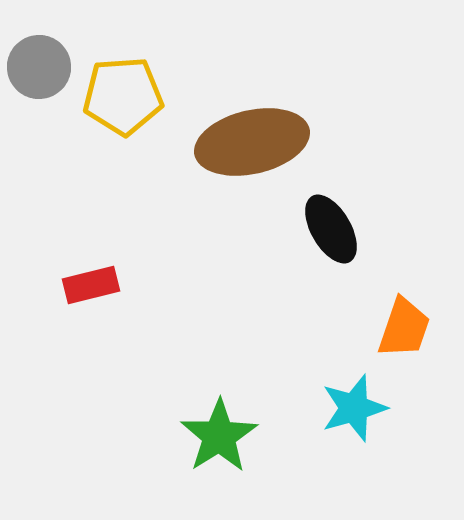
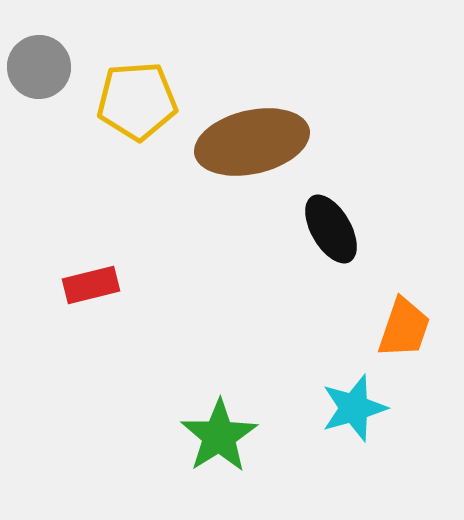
yellow pentagon: moved 14 px right, 5 px down
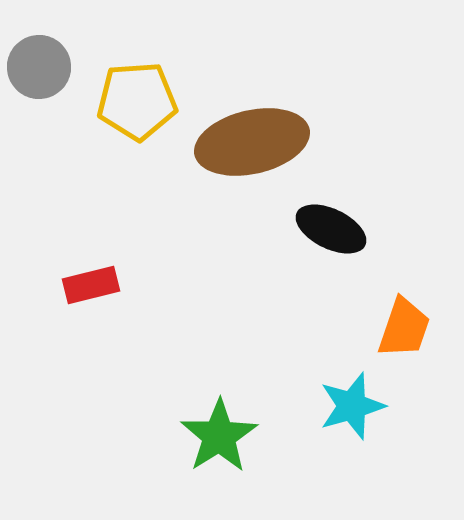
black ellipse: rotated 34 degrees counterclockwise
cyan star: moved 2 px left, 2 px up
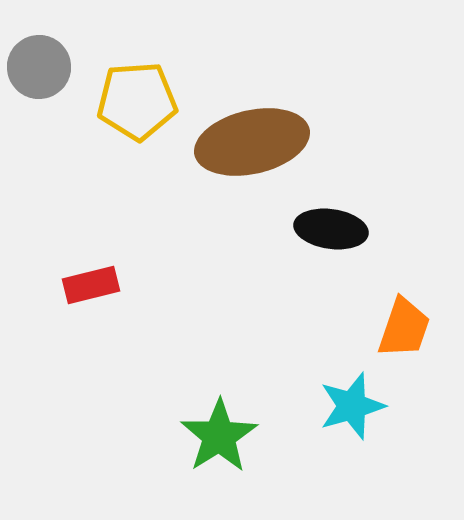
black ellipse: rotated 18 degrees counterclockwise
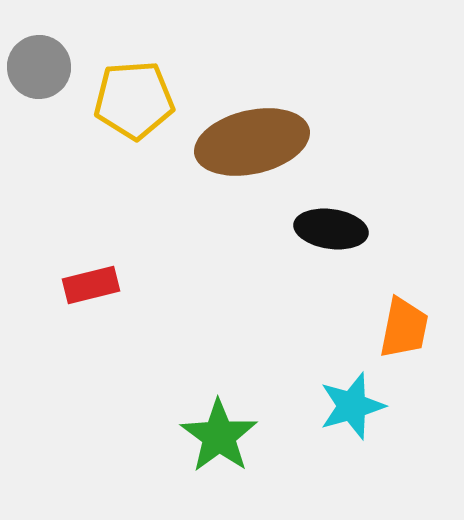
yellow pentagon: moved 3 px left, 1 px up
orange trapezoid: rotated 8 degrees counterclockwise
green star: rotated 4 degrees counterclockwise
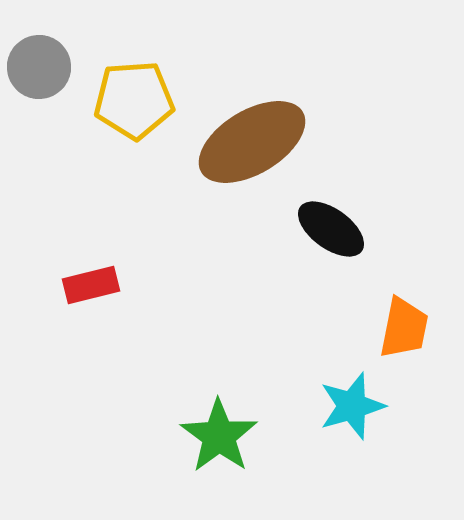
brown ellipse: rotated 18 degrees counterclockwise
black ellipse: rotated 28 degrees clockwise
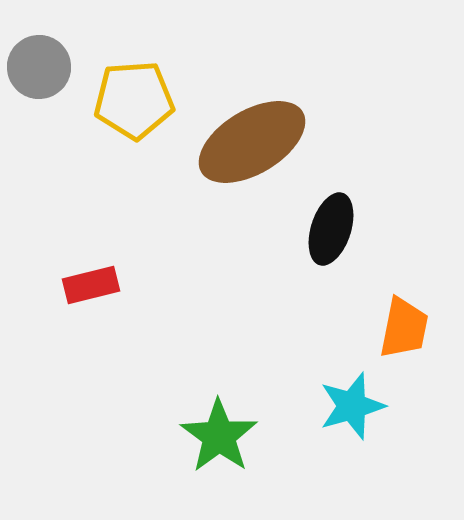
black ellipse: rotated 72 degrees clockwise
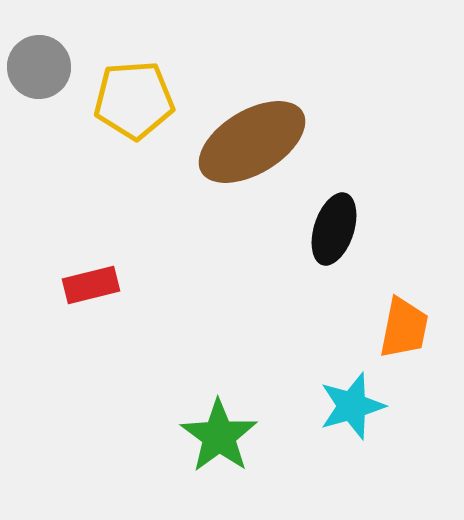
black ellipse: moved 3 px right
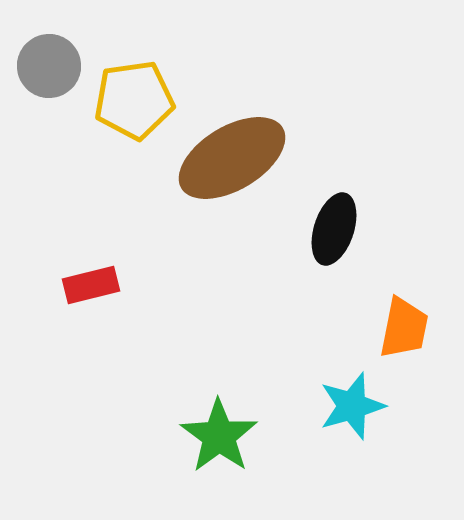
gray circle: moved 10 px right, 1 px up
yellow pentagon: rotated 4 degrees counterclockwise
brown ellipse: moved 20 px left, 16 px down
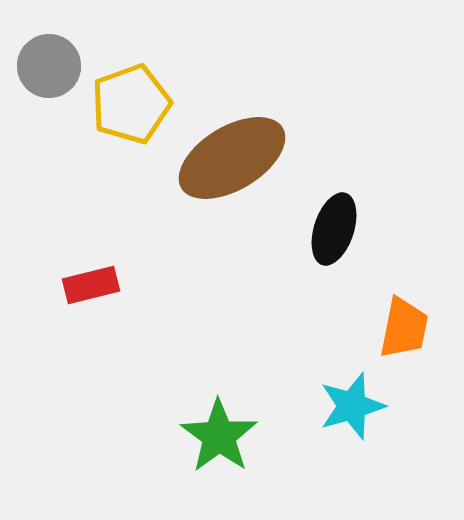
yellow pentagon: moved 3 px left, 4 px down; rotated 12 degrees counterclockwise
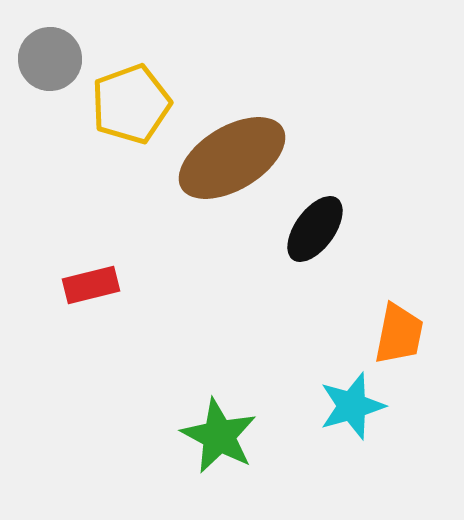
gray circle: moved 1 px right, 7 px up
black ellipse: moved 19 px left; rotated 18 degrees clockwise
orange trapezoid: moved 5 px left, 6 px down
green star: rotated 8 degrees counterclockwise
